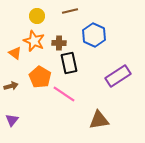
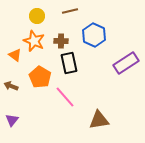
brown cross: moved 2 px right, 2 px up
orange triangle: moved 2 px down
purple rectangle: moved 8 px right, 13 px up
brown arrow: rotated 144 degrees counterclockwise
pink line: moved 1 px right, 3 px down; rotated 15 degrees clockwise
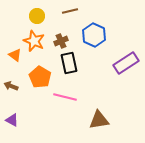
brown cross: rotated 24 degrees counterclockwise
pink line: rotated 35 degrees counterclockwise
purple triangle: rotated 40 degrees counterclockwise
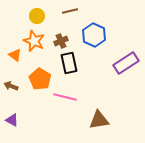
orange pentagon: moved 2 px down
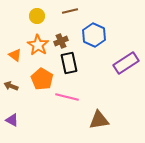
orange star: moved 4 px right, 4 px down; rotated 10 degrees clockwise
orange pentagon: moved 2 px right
pink line: moved 2 px right
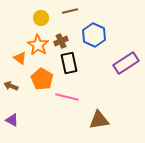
yellow circle: moved 4 px right, 2 px down
orange triangle: moved 5 px right, 3 px down
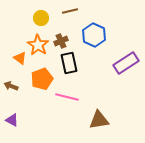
orange pentagon: rotated 20 degrees clockwise
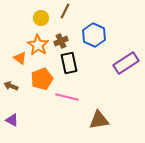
brown line: moved 5 px left; rotated 49 degrees counterclockwise
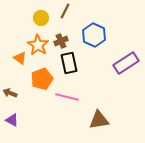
brown arrow: moved 1 px left, 7 px down
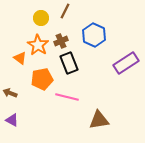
black rectangle: rotated 10 degrees counterclockwise
orange pentagon: rotated 10 degrees clockwise
